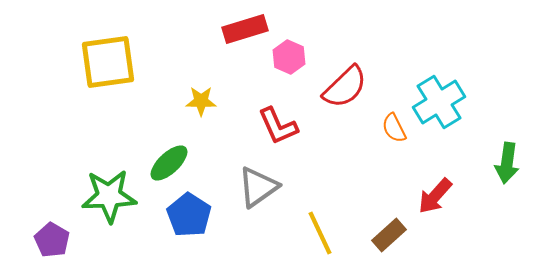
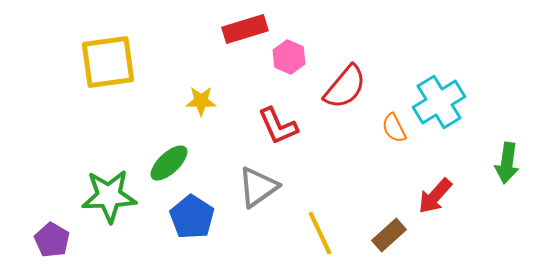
red semicircle: rotated 6 degrees counterclockwise
blue pentagon: moved 3 px right, 2 px down
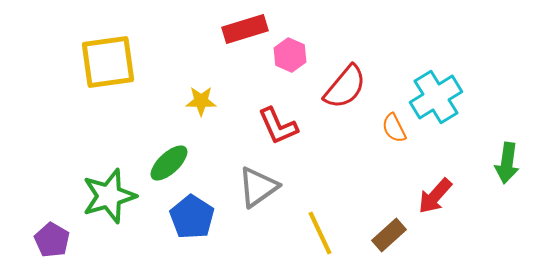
pink hexagon: moved 1 px right, 2 px up
cyan cross: moved 3 px left, 5 px up
green star: rotated 14 degrees counterclockwise
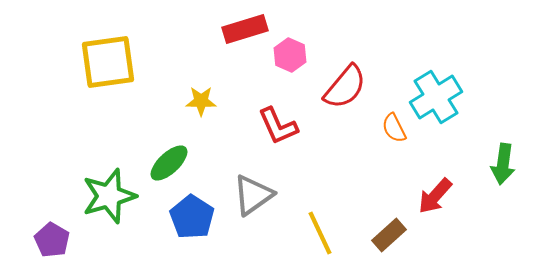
green arrow: moved 4 px left, 1 px down
gray triangle: moved 5 px left, 8 px down
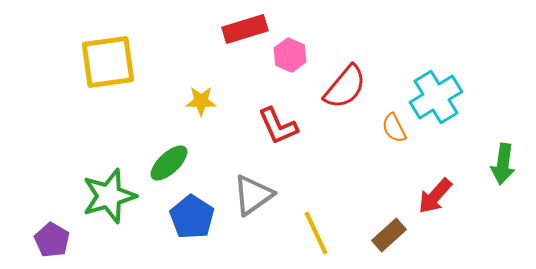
yellow line: moved 4 px left
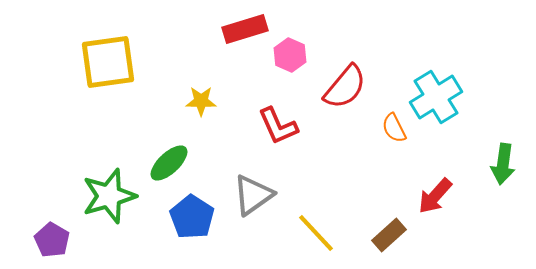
yellow line: rotated 18 degrees counterclockwise
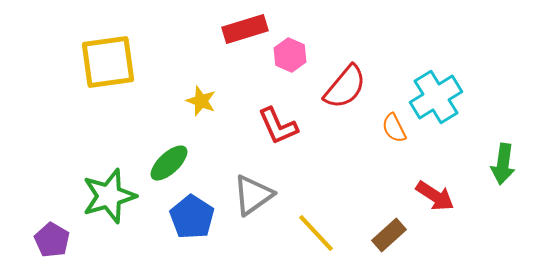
yellow star: rotated 20 degrees clockwise
red arrow: rotated 99 degrees counterclockwise
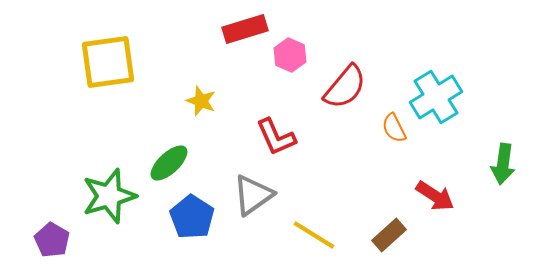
red L-shape: moved 2 px left, 11 px down
yellow line: moved 2 px left, 2 px down; rotated 15 degrees counterclockwise
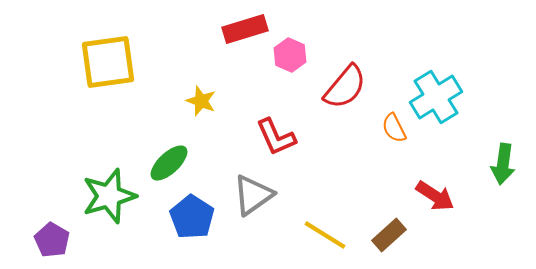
yellow line: moved 11 px right
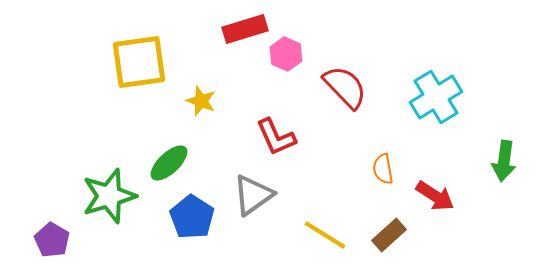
pink hexagon: moved 4 px left, 1 px up
yellow square: moved 31 px right
red semicircle: rotated 84 degrees counterclockwise
orange semicircle: moved 11 px left, 41 px down; rotated 16 degrees clockwise
green arrow: moved 1 px right, 3 px up
